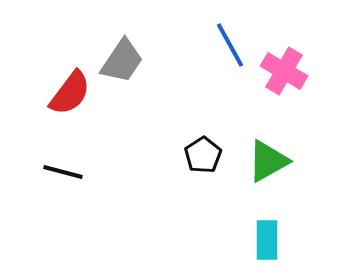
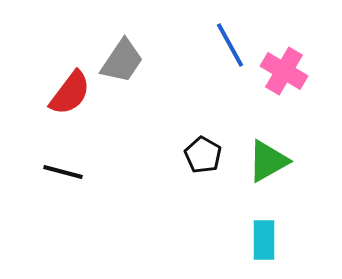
black pentagon: rotated 9 degrees counterclockwise
cyan rectangle: moved 3 px left
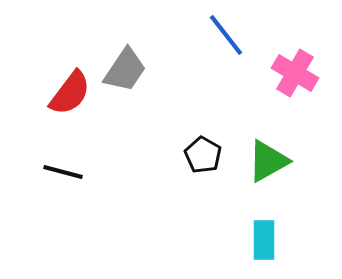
blue line: moved 4 px left, 10 px up; rotated 9 degrees counterclockwise
gray trapezoid: moved 3 px right, 9 px down
pink cross: moved 11 px right, 2 px down
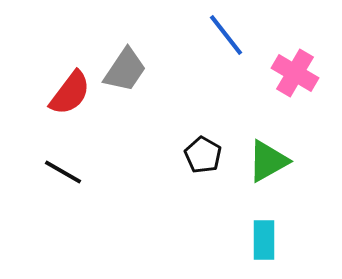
black line: rotated 15 degrees clockwise
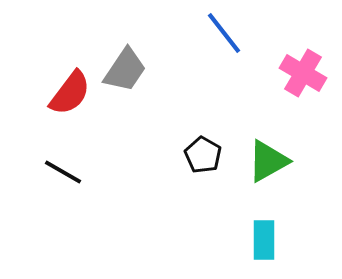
blue line: moved 2 px left, 2 px up
pink cross: moved 8 px right
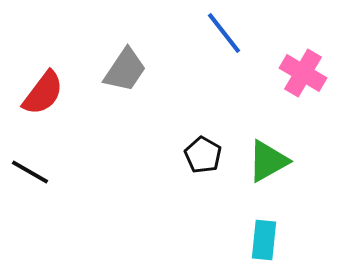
red semicircle: moved 27 px left
black line: moved 33 px left
cyan rectangle: rotated 6 degrees clockwise
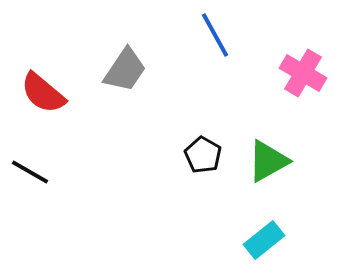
blue line: moved 9 px left, 2 px down; rotated 9 degrees clockwise
red semicircle: rotated 93 degrees clockwise
cyan rectangle: rotated 45 degrees clockwise
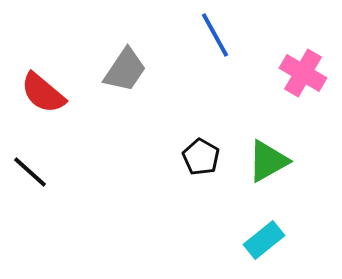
black pentagon: moved 2 px left, 2 px down
black line: rotated 12 degrees clockwise
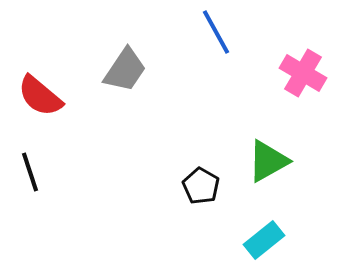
blue line: moved 1 px right, 3 px up
red semicircle: moved 3 px left, 3 px down
black pentagon: moved 29 px down
black line: rotated 30 degrees clockwise
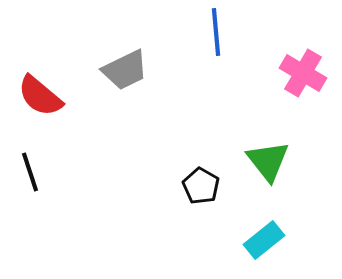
blue line: rotated 24 degrees clockwise
gray trapezoid: rotated 30 degrees clockwise
green triangle: rotated 39 degrees counterclockwise
